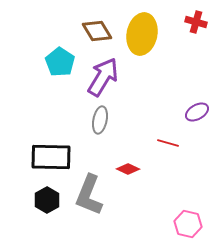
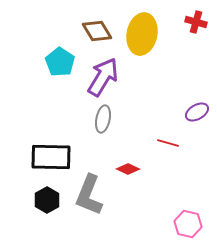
gray ellipse: moved 3 px right, 1 px up
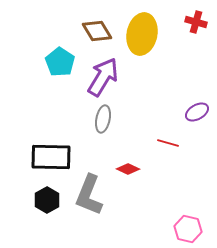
pink hexagon: moved 5 px down
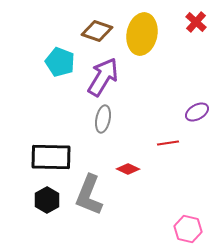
red cross: rotated 25 degrees clockwise
brown diamond: rotated 40 degrees counterclockwise
cyan pentagon: rotated 12 degrees counterclockwise
red line: rotated 25 degrees counterclockwise
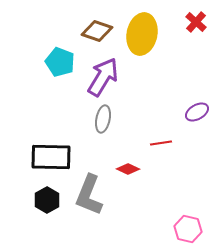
red line: moved 7 px left
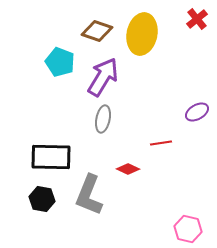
red cross: moved 1 px right, 3 px up; rotated 10 degrees clockwise
black hexagon: moved 5 px left, 1 px up; rotated 20 degrees counterclockwise
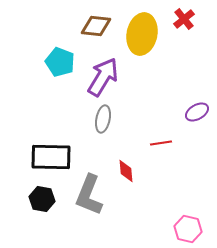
red cross: moved 13 px left
brown diamond: moved 1 px left, 5 px up; rotated 12 degrees counterclockwise
red diamond: moved 2 px left, 2 px down; rotated 60 degrees clockwise
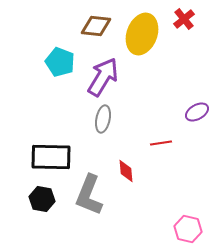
yellow ellipse: rotated 9 degrees clockwise
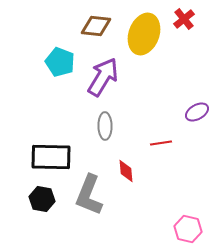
yellow ellipse: moved 2 px right
gray ellipse: moved 2 px right, 7 px down; rotated 12 degrees counterclockwise
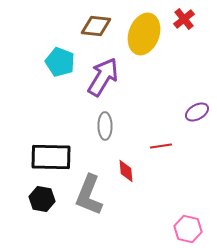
red line: moved 3 px down
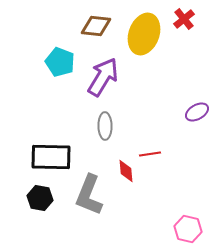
red line: moved 11 px left, 8 px down
black hexagon: moved 2 px left, 1 px up
